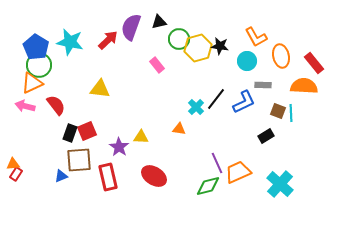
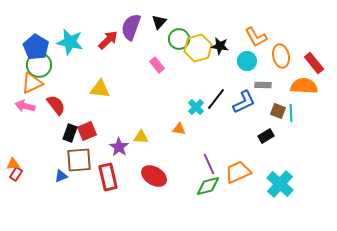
black triangle at (159, 22): rotated 35 degrees counterclockwise
purple line at (217, 163): moved 8 px left, 1 px down
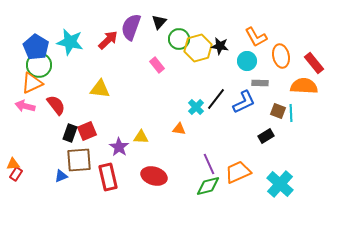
gray rectangle at (263, 85): moved 3 px left, 2 px up
red ellipse at (154, 176): rotated 15 degrees counterclockwise
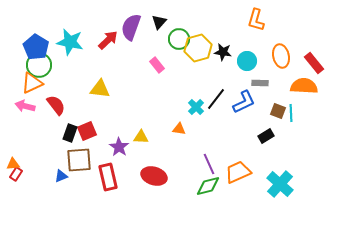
orange L-shape at (256, 37): moved 17 px up; rotated 45 degrees clockwise
black star at (220, 46): moved 3 px right, 6 px down
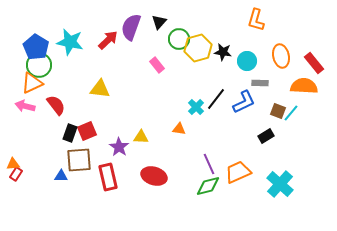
cyan line at (291, 113): rotated 42 degrees clockwise
blue triangle at (61, 176): rotated 24 degrees clockwise
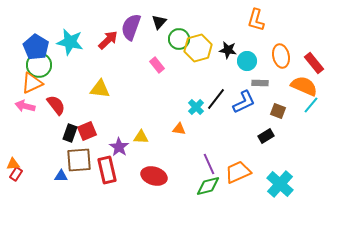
black star at (223, 52): moved 5 px right, 2 px up
orange semicircle at (304, 86): rotated 20 degrees clockwise
cyan line at (291, 113): moved 20 px right, 8 px up
red rectangle at (108, 177): moved 1 px left, 7 px up
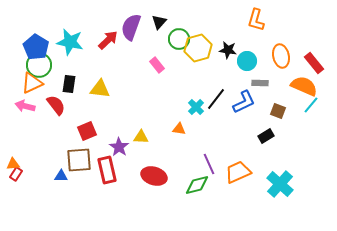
black rectangle at (70, 133): moved 1 px left, 49 px up; rotated 12 degrees counterclockwise
green diamond at (208, 186): moved 11 px left, 1 px up
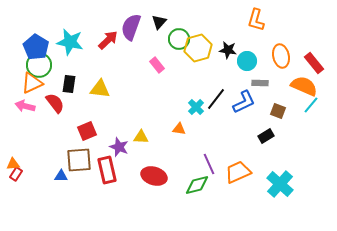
red semicircle at (56, 105): moved 1 px left, 2 px up
purple star at (119, 147): rotated 12 degrees counterclockwise
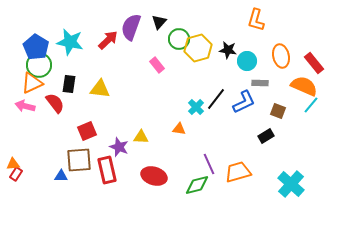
orange trapezoid at (238, 172): rotated 8 degrees clockwise
cyan cross at (280, 184): moved 11 px right
